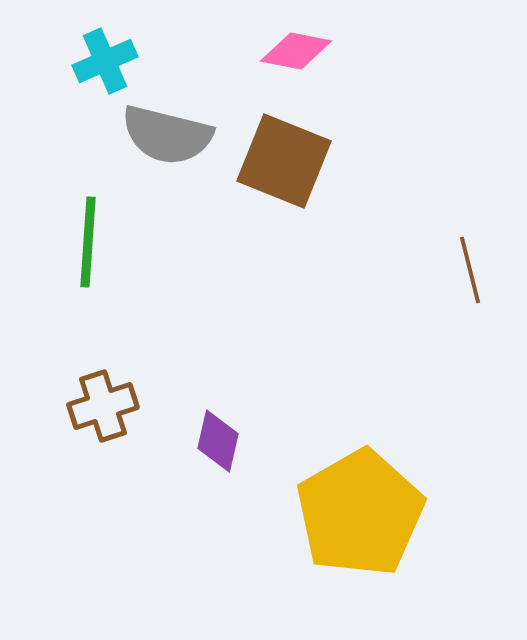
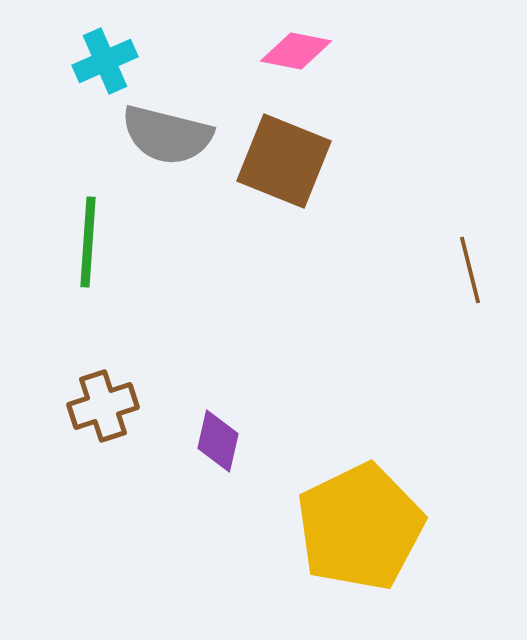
yellow pentagon: moved 14 px down; rotated 4 degrees clockwise
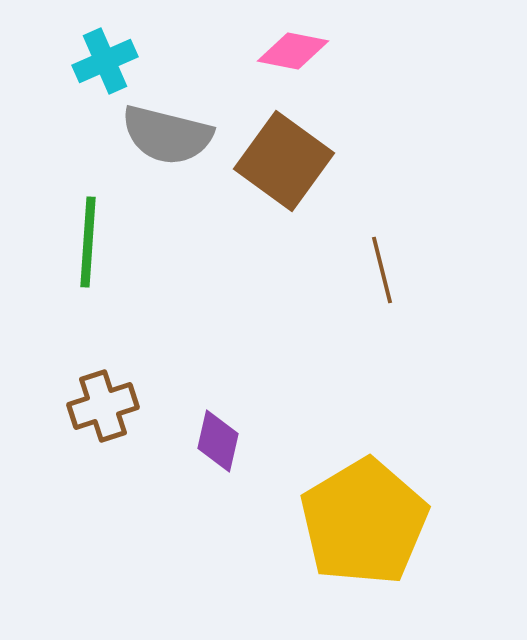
pink diamond: moved 3 px left
brown square: rotated 14 degrees clockwise
brown line: moved 88 px left
yellow pentagon: moved 4 px right, 5 px up; rotated 5 degrees counterclockwise
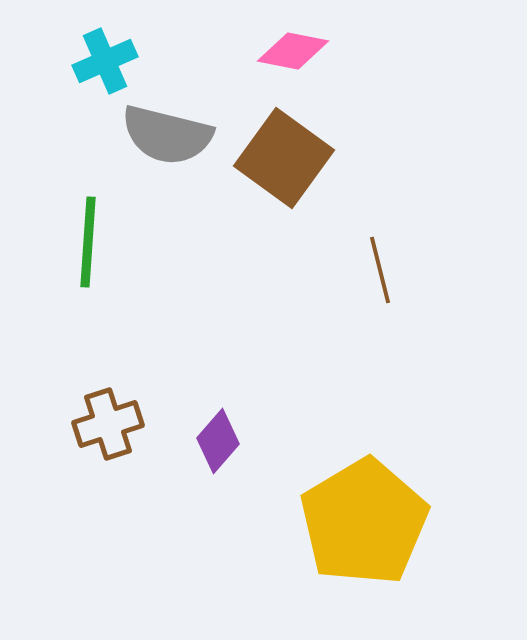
brown square: moved 3 px up
brown line: moved 2 px left
brown cross: moved 5 px right, 18 px down
purple diamond: rotated 28 degrees clockwise
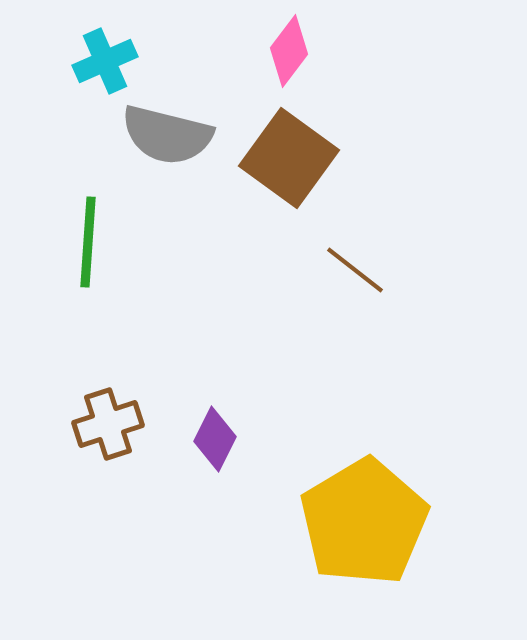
pink diamond: moved 4 px left; rotated 64 degrees counterclockwise
brown square: moved 5 px right
brown line: moved 25 px left; rotated 38 degrees counterclockwise
purple diamond: moved 3 px left, 2 px up; rotated 14 degrees counterclockwise
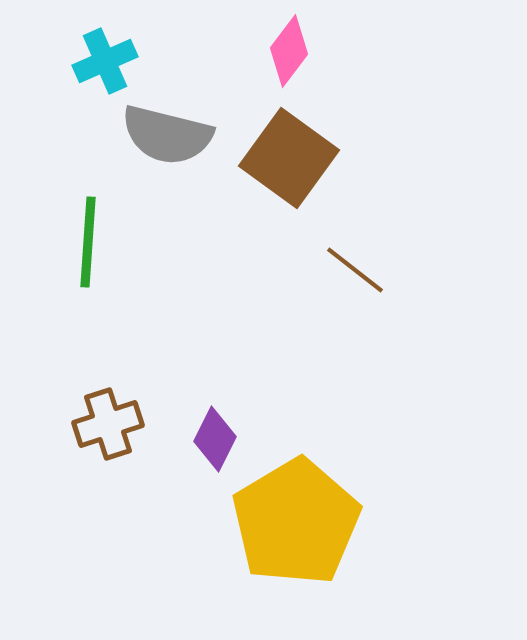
yellow pentagon: moved 68 px left
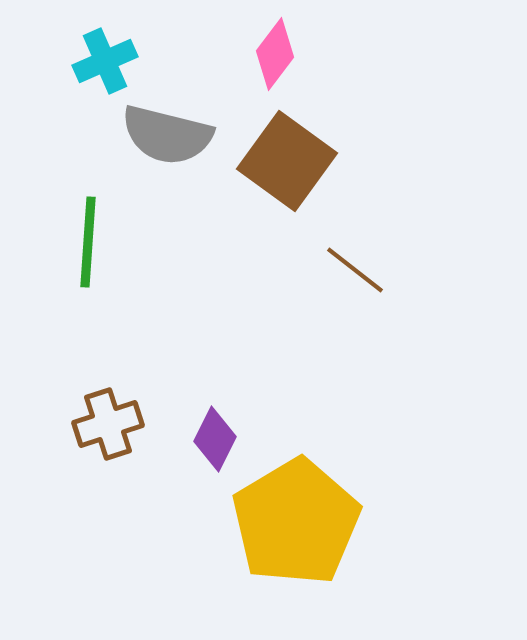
pink diamond: moved 14 px left, 3 px down
brown square: moved 2 px left, 3 px down
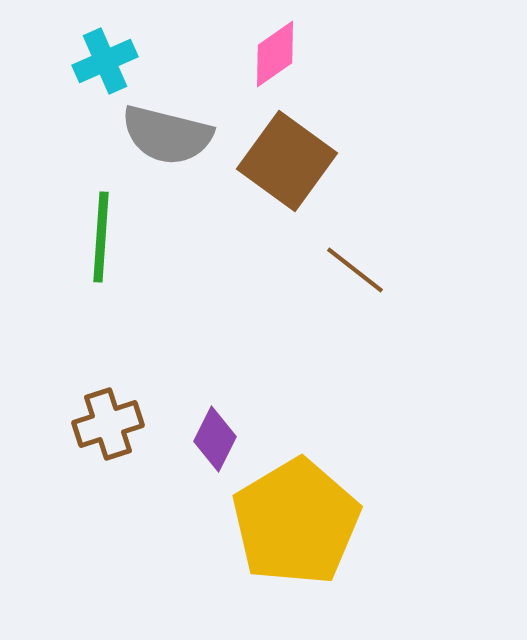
pink diamond: rotated 18 degrees clockwise
green line: moved 13 px right, 5 px up
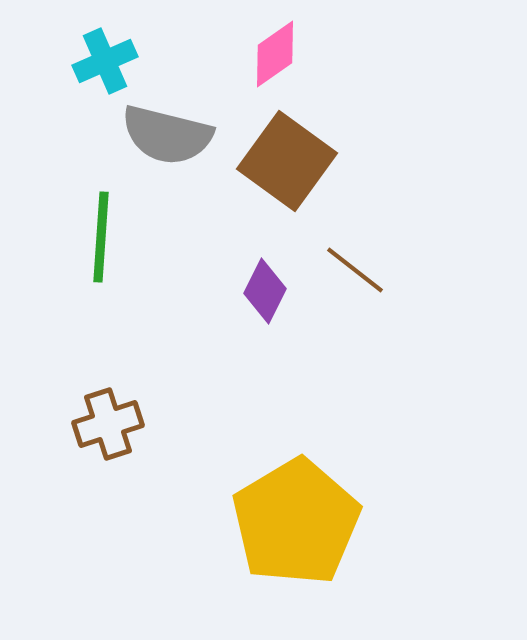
purple diamond: moved 50 px right, 148 px up
